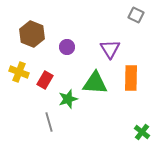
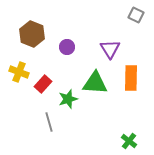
red rectangle: moved 2 px left, 4 px down; rotated 12 degrees clockwise
green cross: moved 13 px left, 9 px down
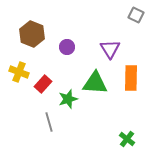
green cross: moved 2 px left, 2 px up
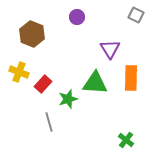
purple circle: moved 10 px right, 30 px up
green cross: moved 1 px left, 1 px down
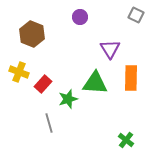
purple circle: moved 3 px right
gray line: moved 1 px down
